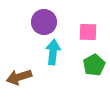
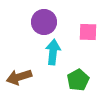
green pentagon: moved 16 px left, 15 px down
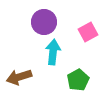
pink square: rotated 30 degrees counterclockwise
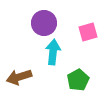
purple circle: moved 1 px down
pink square: rotated 12 degrees clockwise
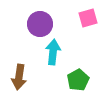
purple circle: moved 4 px left, 1 px down
pink square: moved 14 px up
brown arrow: rotated 65 degrees counterclockwise
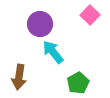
pink square: moved 2 px right, 3 px up; rotated 30 degrees counterclockwise
cyan arrow: rotated 45 degrees counterclockwise
green pentagon: moved 3 px down
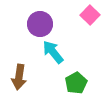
green pentagon: moved 2 px left
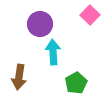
cyan arrow: rotated 35 degrees clockwise
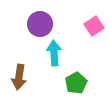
pink square: moved 4 px right, 11 px down; rotated 12 degrees clockwise
cyan arrow: moved 1 px right, 1 px down
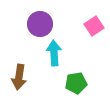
green pentagon: rotated 20 degrees clockwise
